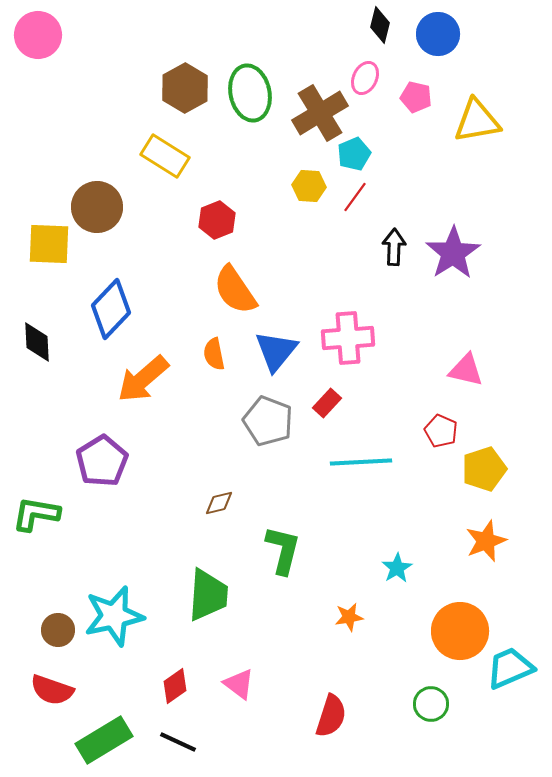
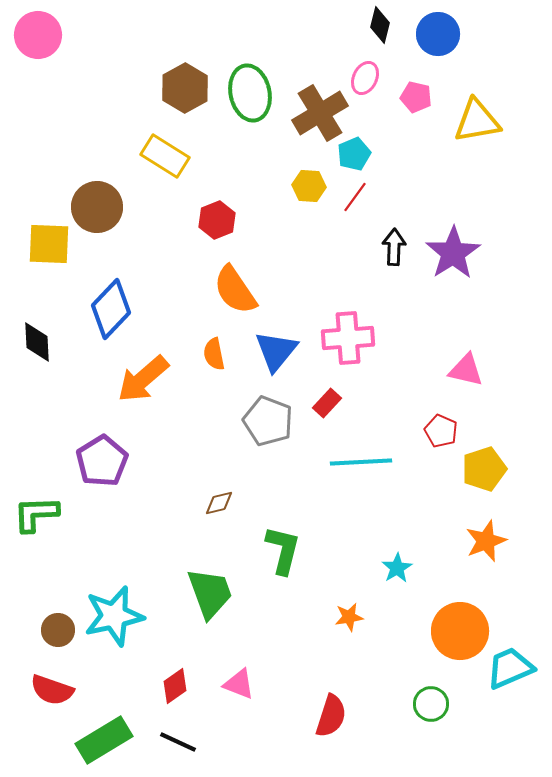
green L-shape at (36, 514): rotated 12 degrees counterclockwise
green trapezoid at (208, 595): moved 2 px right, 2 px up; rotated 24 degrees counterclockwise
pink triangle at (239, 684): rotated 16 degrees counterclockwise
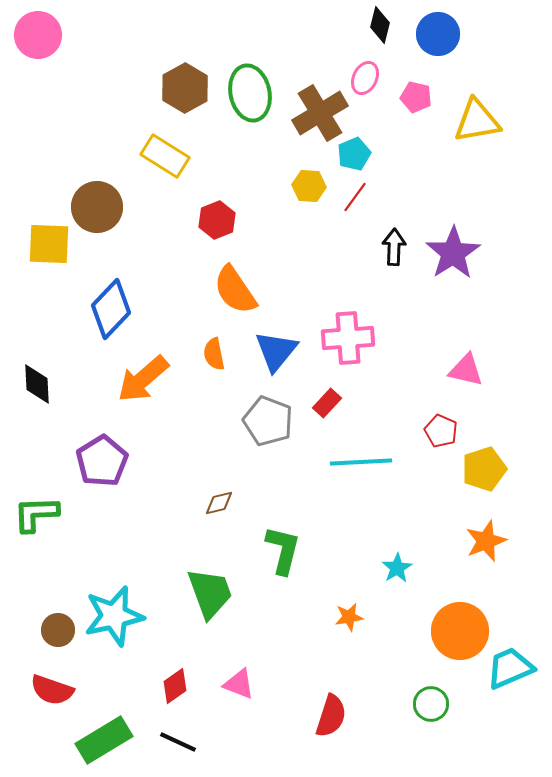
black diamond at (37, 342): moved 42 px down
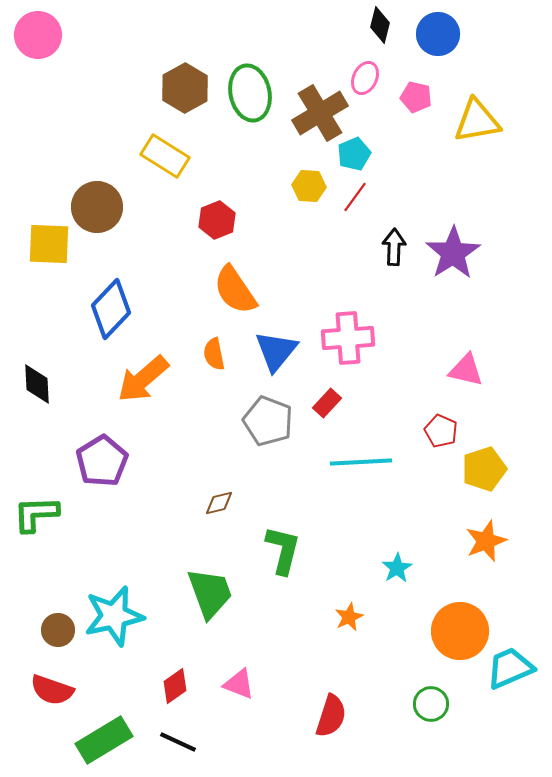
orange star at (349, 617): rotated 16 degrees counterclockwise
